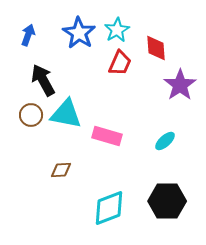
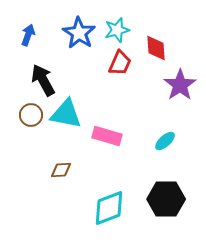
cyan star: rotated 15 degrees clockwise
black hexagon: moved 1 px left, 2 px up
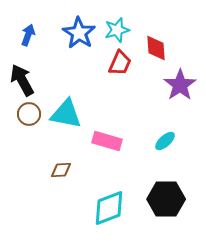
black arrow: moved 21 px left
brown circle: moved 2 px left, 1 px up
pink rectangle: moved 5 px down
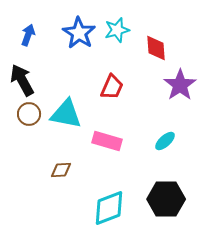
red trapezoid: moved 8 px left, 24 px down
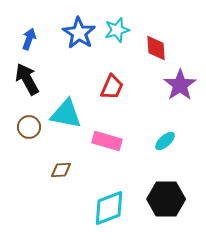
blue arrow: moved 1 px right, 4 px down
black arrow: moved 5 px right, 1 px up
brown circle: moved 13 px down
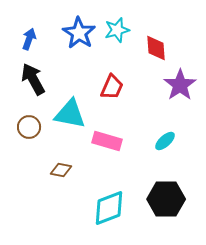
black arrow: moved 6 px right
cyan triangle: moved 4 px right
brown diamond: rotated 15 degrees clockwise
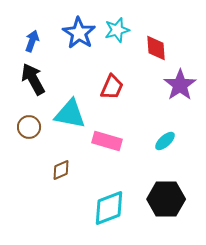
blue arrow: moved 3 px right, 2 px down
brown diamond: rotated 35 degrees counterclockwise
